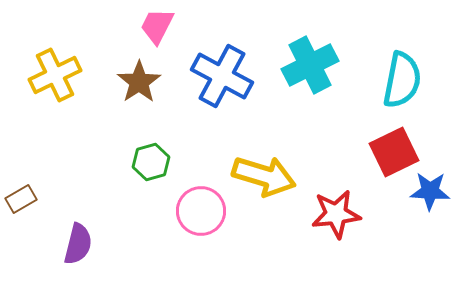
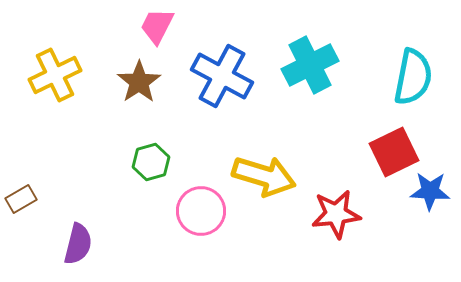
cyan semicircle: moved 11 px right, 3 px up
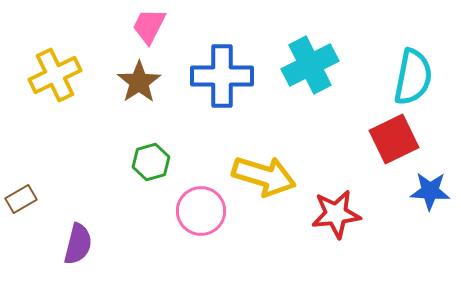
pink trapezoid: moved 8 px left
blue cross: rotated 28 degrees counterclockwise
red square: moved 13 px up
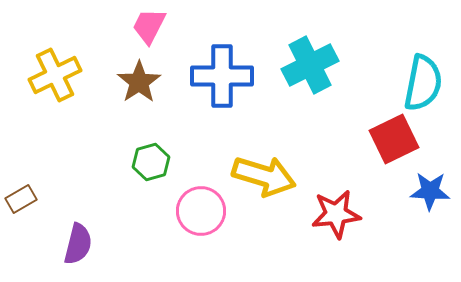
cyan semicircle: moved 10 px right, 6 px down
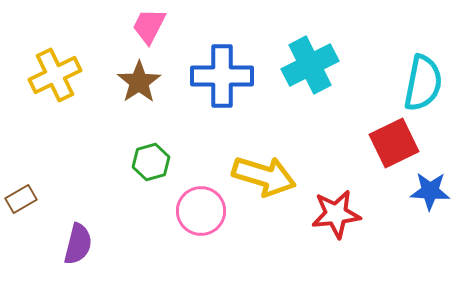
red square: moved 4 px down
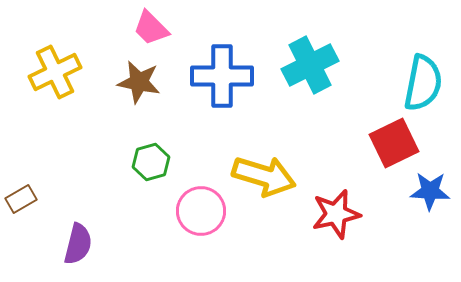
pink trapezoid: moved 2 px right, 2 px down; rotated 72 degrees counterclockwise
yellow cross: moved 3 px up
brown star: rotated 27 degrees counterclockwise
red star: rotated 6 degrees counterclockwise
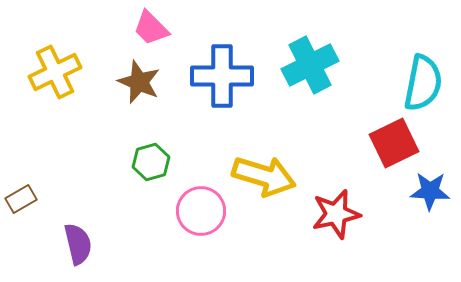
brown star: rotated 12 degrees clockwise
purple semicircle: rotated 27 degrees counterclockwise
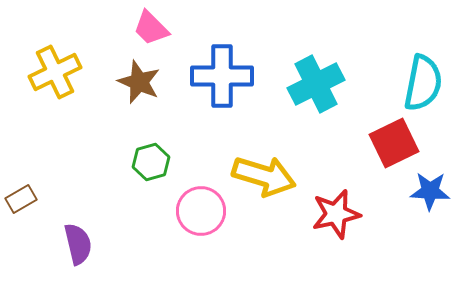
cyan cross: moved 6 px right, 19 px down
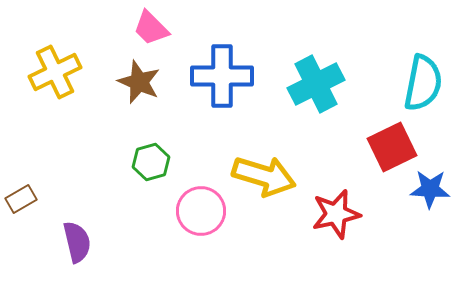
red square: moved 2 px left, 4 px down
blue star: moved 2 px up
purple semicircle: moved 1 px left, 2 px up
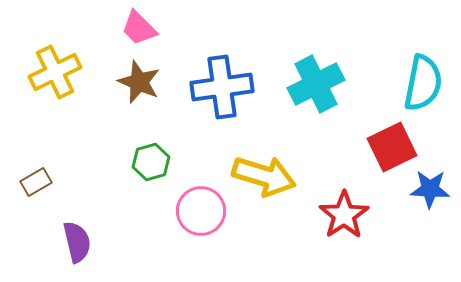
pink trapezoid: moved 12 px left
blue cross: moved 11 px down; rotated 8 degrees counterclockwise
brown rectangle: moved 15 px right, 17 px up
red star: moved 8 px right, 1 px down; rotated 21 degrees counterclockwise
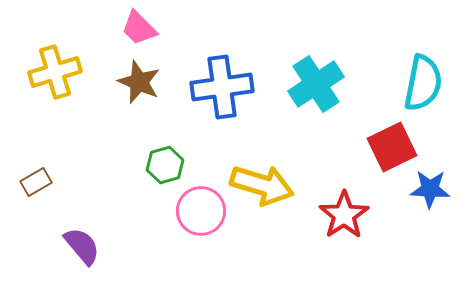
yellow cross: rotated 9 degrees clockwise
cyan cross: rotated 6 degrees counterclockwise
green hexagon: moved 14 px right, 3 px down
yellow arrow: moved 2 px left, 9 px down
purple semicircle: moved 5 px right, 4 px down; rotated 27 degrees counterclockwise
